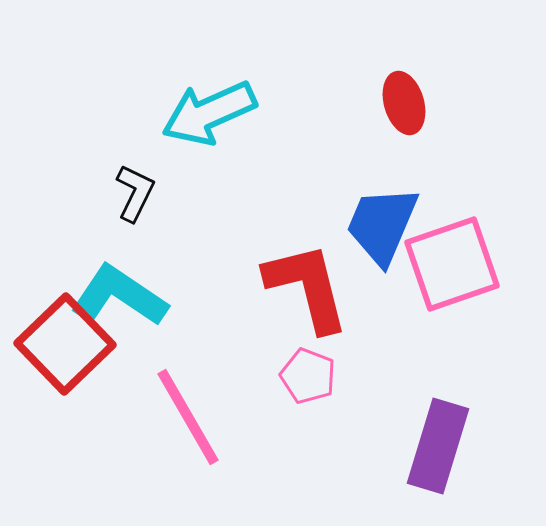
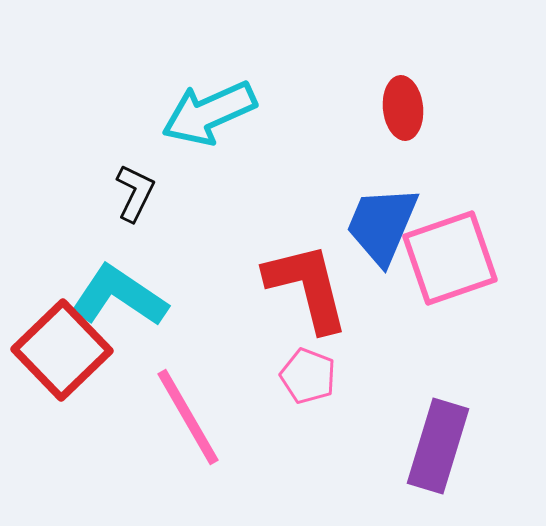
red ellipse: moved 1 px left, 5 px down; rotated 10 degrees clockwise
pink square: moved 2 px left, 6 px up
red square: moved 3 px left, 6 px down
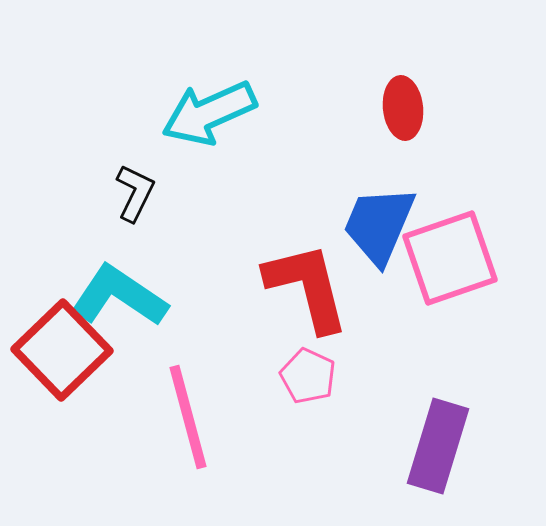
blue trapezoid: moved 3 px left
pink pentagon: rotated 4 degrees clockwise
pink line: rotated 15 degrees clockwise
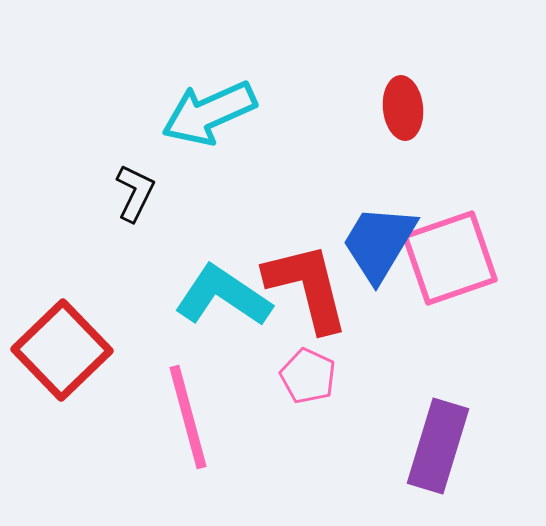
blue trapezoid: moved 18 px down; rotated 8 degrees clockwise
cyan L-shape: moved 104 px right
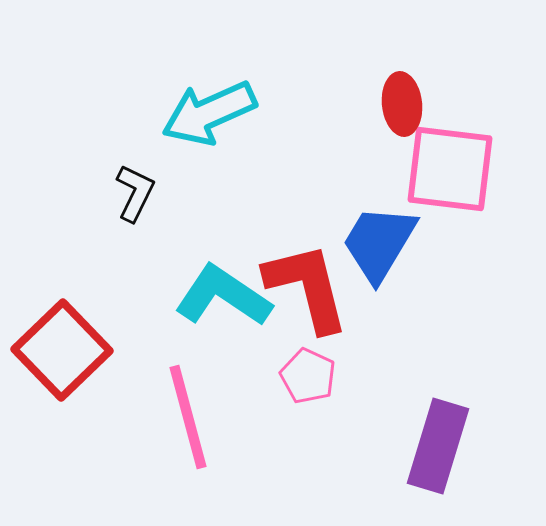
red ellipse: moved 1 px left, 4 px up
pink square: moved 89 px up; rotated 26 degrees clockwise
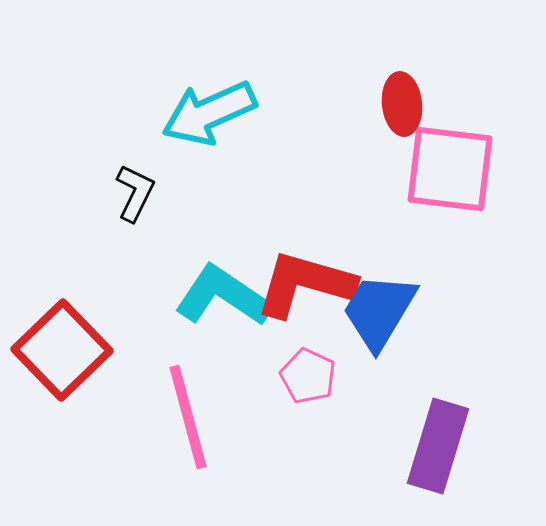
blue trapezoid: moved 68 px down
red L-shape: moved 2 px left, 3 px up; rotated 60 degrees counterclockwise
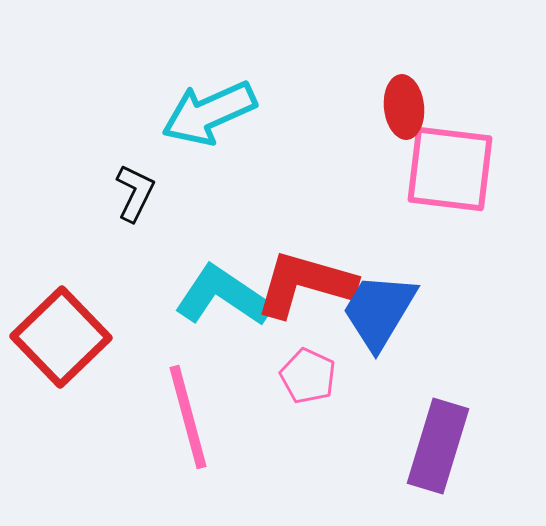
red ellipse: moved 2 px right, 3 px down
red square: moved 1 px left, 13 px up
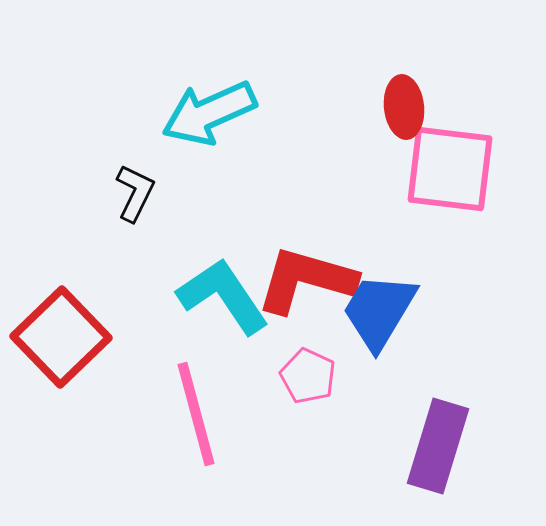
red L-shape: moved 1 px right, 4 px up
cyan L-shape: rotated 22 degrees clockwise
pink line: moved 8 px right, 3 px up
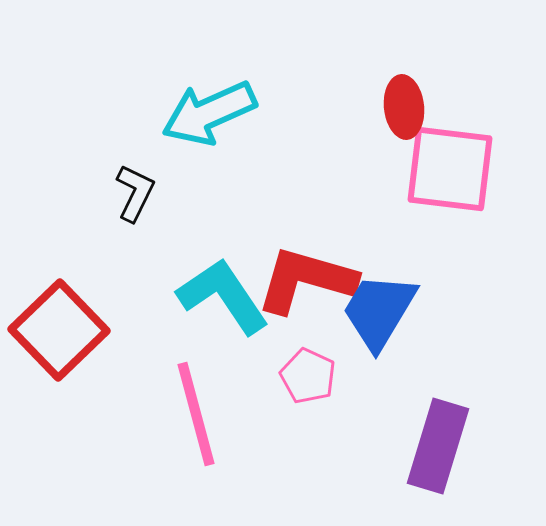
red square: moved 2 px left, 7 px up
